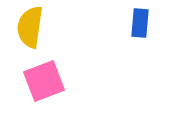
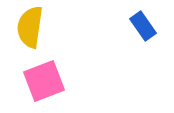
blue rectangle: moved 3 px right, 3 px down; rotated 40 degrees counterclockwise
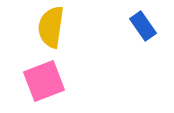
yellow semicircle: moved 21 px right
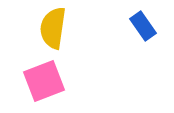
yellow semicircle: moved 2 px right, 1 px down
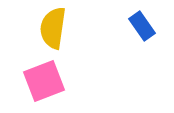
blue rectangle: moved 1 px left
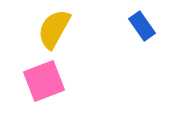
yellow semicircle: moved 1 px right, 1 px down; rotated 21 degrees clockwise
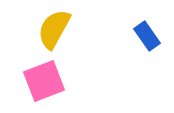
blue rectangle: moved 5 px right, 10 px down
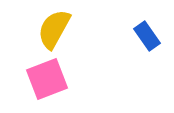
pink square: moved 3 px right, 2 px up
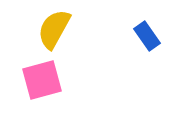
pink square: moved 5 px left, 1 px down; rotated 6 degrees clockwise
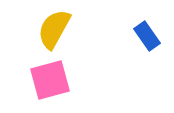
pink square: moved 8 px right
